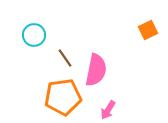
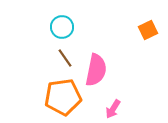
cyan circle: moved 28 px right, 8 px up
pink arrow: moved 5 px right, 1 px up
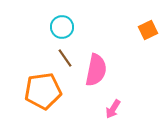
orange pentagon: moved 20 px left, 6 px up
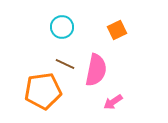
orange square: moved 31 px left
brown line: moved 6 px down; rotated 30 degrees counterclockwise
pink arrow: moved 7 px up; rotated 24 degrees clockwise
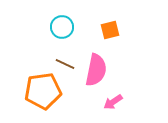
orange square: moved 7 px left; rotated 12 degrees clockwise
